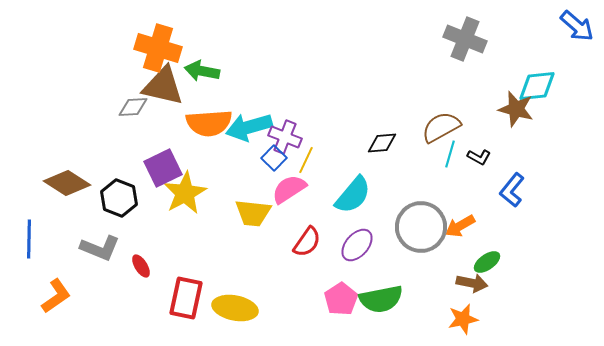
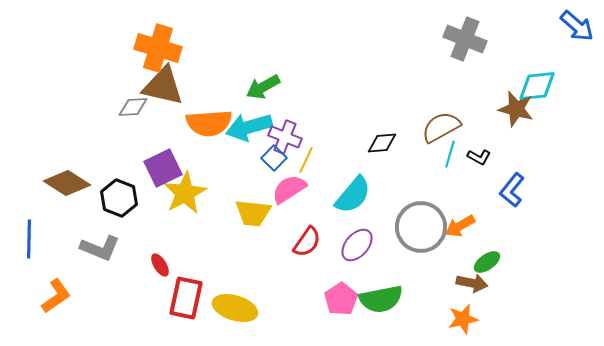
green arrow: moved 61 px right, 16 px down; rotated 40 degrees counterclockwise
red ellipse: moved 19 px right, 1 px up
yellow ellipse: rotated 6 degrees clockwise
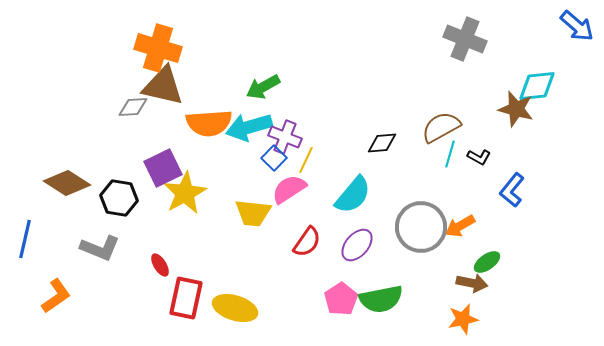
black hexagon: rotated 12 degrees counterclockwise
blue line: moved 4 px left; rotated 12 degrees clockwise
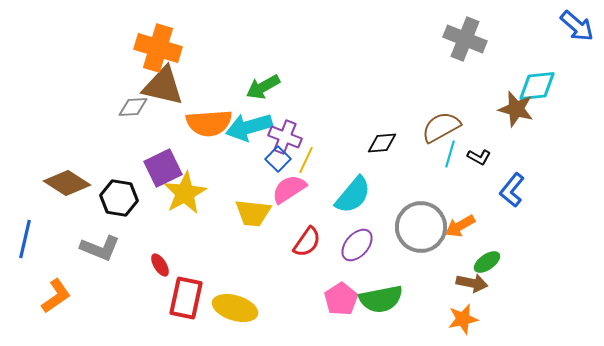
blue square: moved 4 px right, 1 px down
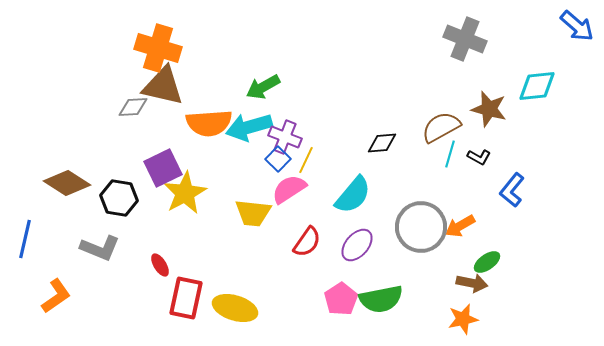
brown star: moved 27 px left
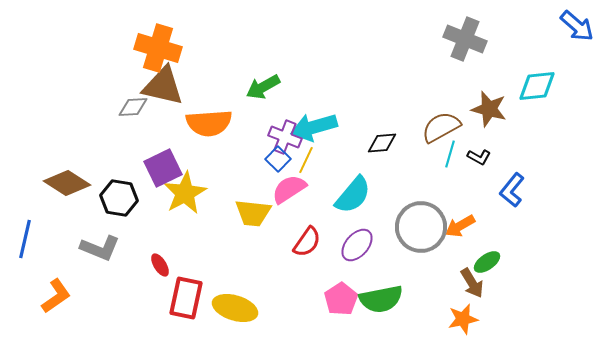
cyan arrow: moved 65 px right
brown arrow: rotated 48 degrees clockwise
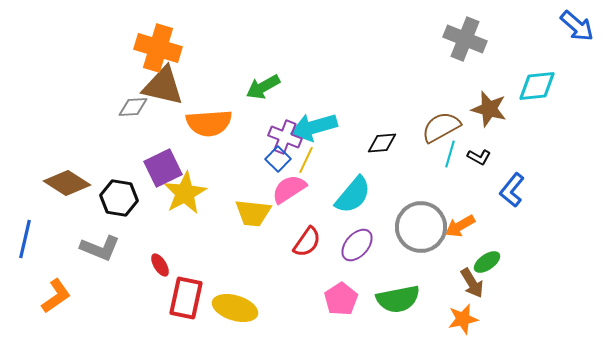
green semicircle: moved 17 px right
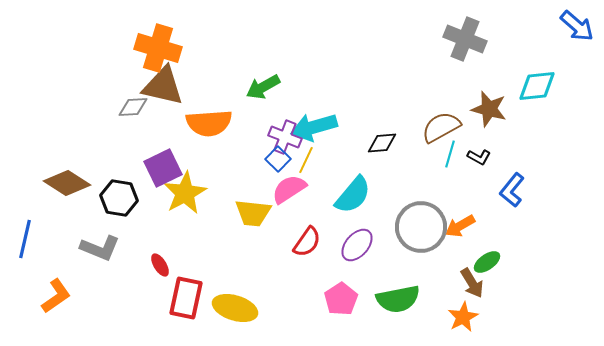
orange star: moved 2 px up; rotated 16 degrees counterclockwise
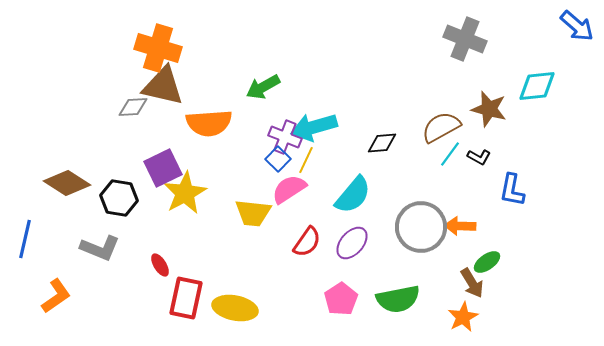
cyan line: rotated 20 degrees clockwise
blue L-shape: rotated 28 degrees counterclockwise
orange arrow: rotated 32 degrees clockwise
purple ellipse: moved 5 px left, 2 px up
yellow ellipse: rotated 6 degrees counterclockwise
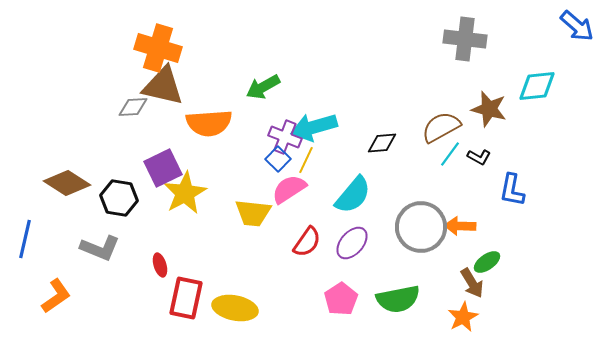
gray cross: rotated 15 degrees counterclockwise
red ellipse: rotated 15 degrees clockwise
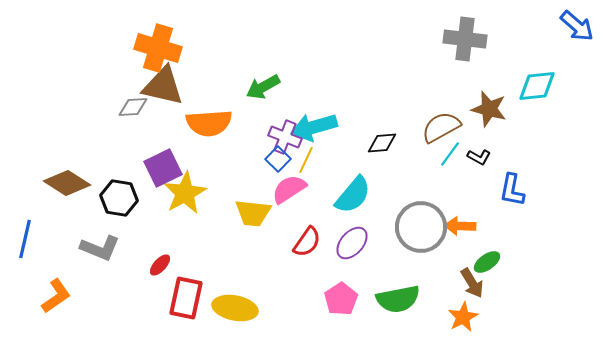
red ellipse: rotated 60 degrees clockwise
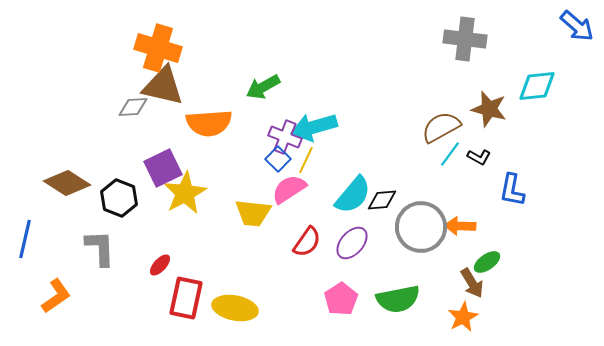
black diamond: moved 57 px down
black hexagon: rotated 12 degrees clockwise
gray L-shape: rotated 114 degrees counterclockwise
